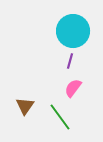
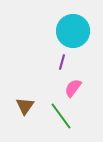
purple line: moved 8 px left, 1 px down
green line: moved 1 px right, 1 px up
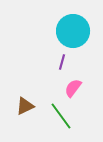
brown triangle: rotated 30 degrees clockwise
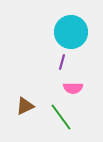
cyan circle: moved 2 px left, 1 px down
pink semicircle: rotated 126 degrees counterclockwise
green line: moved 1 px down
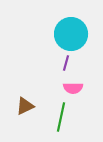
cyan circle: moved 2 px down
purple line: moved 4 px right, 1 px down
green line: rotated 48 degrees clockwise
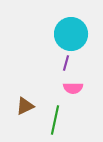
green line: moved 6 px left, 3 px down
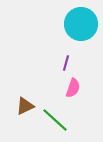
cyan circle: moved 10 px right, 10 px up
pink semicircle: rotated 72 degrees counterclockwise
green line: rotated 60 degrees counterclockwise
